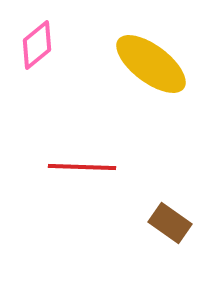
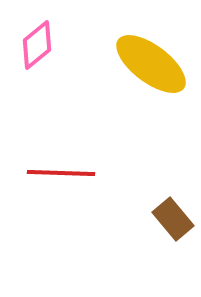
red line: moved 21 px left, 6 px down
brown rectangle: moved 3 px right, 4 px up; rotated 15 degrees clockwise
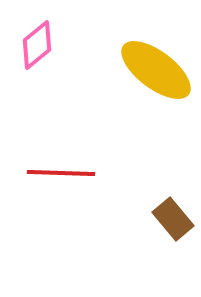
yellow ellipse: moved 5 px right, 6 px down
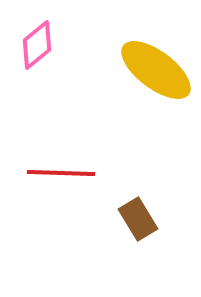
brown rectangle: moved 35 px left; rotated 9 degrees clockwise
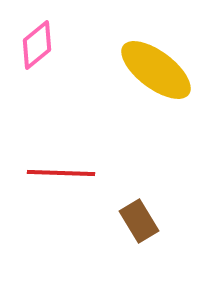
brown rectangle: moved 1 px right, 2 px down
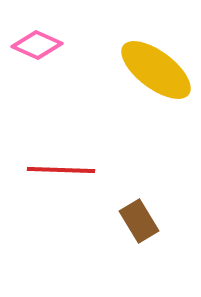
pink diamond: rotated 63 degrees clockwise
red line: moved 3 px up
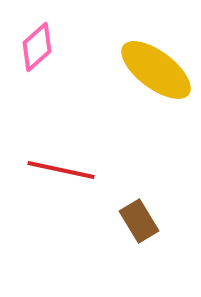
pink diamond: moved 2 px down; rotated 66 degrees counterclockwise
red line: rotated 10 degrees clockwise
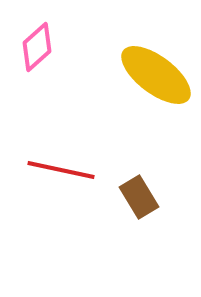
yellow ellipse: moved 5 px down
brown rectangle: moved 24 px up
